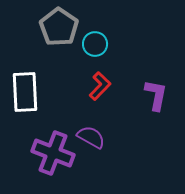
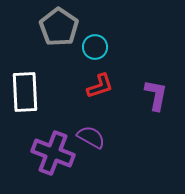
cyan circle: moved 3 px down
red L-shape: rotated 28 degrees clockwise
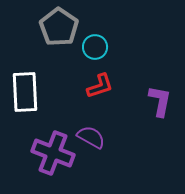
purple L-shape: moved 4 px right, 6 px down
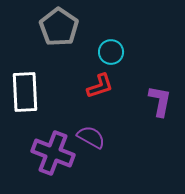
cyan circle: moved 16 px right, 5 px down
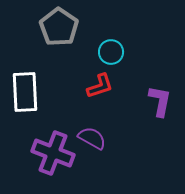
purple semicircle: moved 1 px right, 1 px down
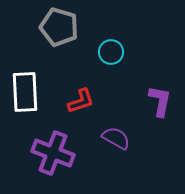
gray pentagon: rotated 18 degrees counterclockwise
red L-shape: moved 19 px left, 15 px down
purple semicircle: moved 24 px right
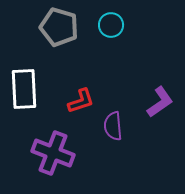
cyan circle: moved 27 px up
white rectangle: moved 1 px left, 3 px up
purple L-shape: moved 1 px down; rotated 44 degrees clockwise
purple semicircle: moved 3 px left, 12 px up; rotated 124 degrees counterclockwise
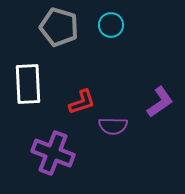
white rectangle: moved 4 px right, 5 px up
red L-shape: moved 1 px right, 1 px down
purple semicircle: rotated 84 degrees counterclockwise
